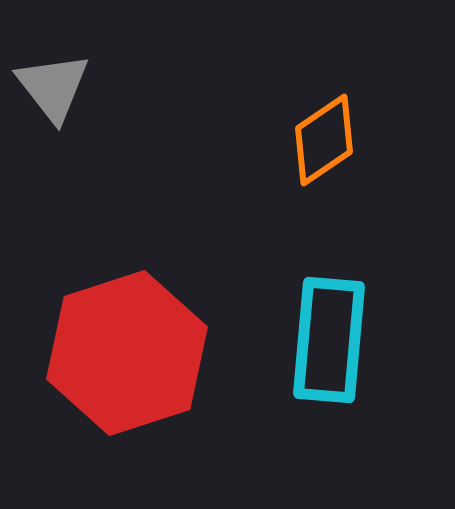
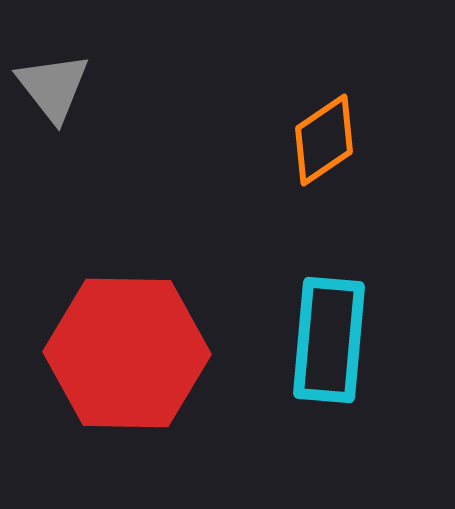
red hexagon: rotated 19 degrees clockwise
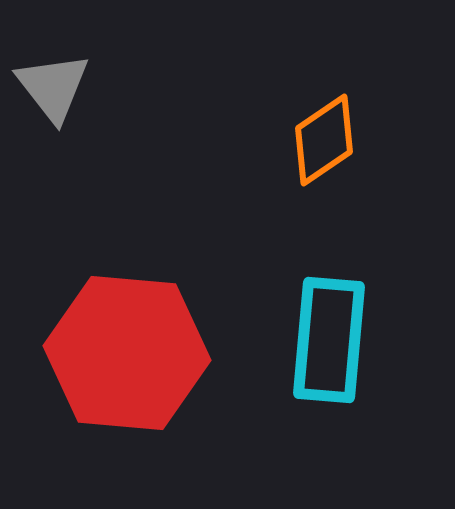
red hexagon: rotated 4 degrees clockwise
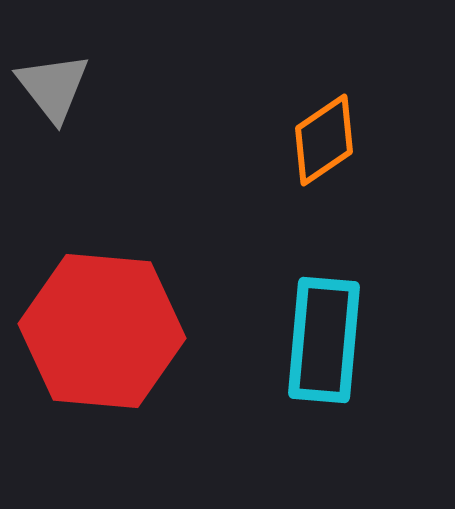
cyan rectangle: moved 5 px left
red hexagon: moved 25 px left, 22 px up
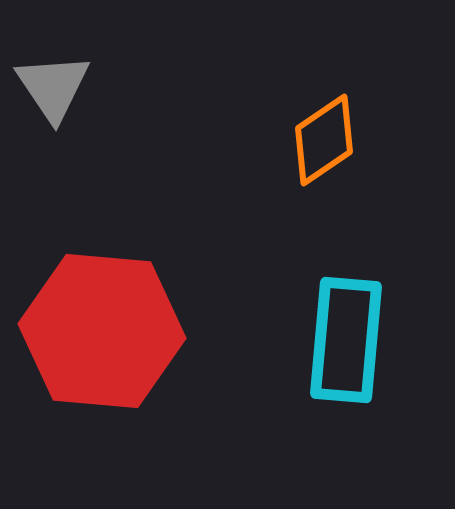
gray triangle: rotated 4 degrees clockwise
cyan rectangle: moved 22 px right
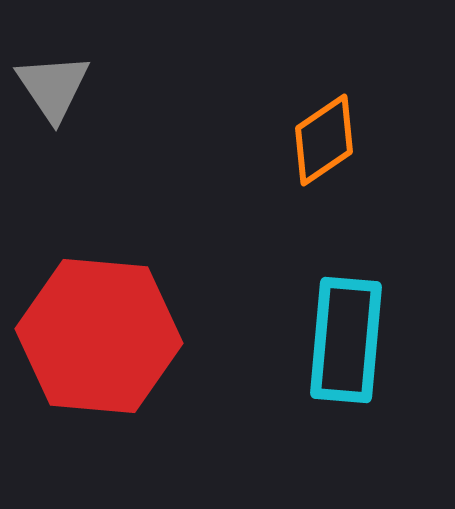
red hexagon: moved 3 px left, 5 px down
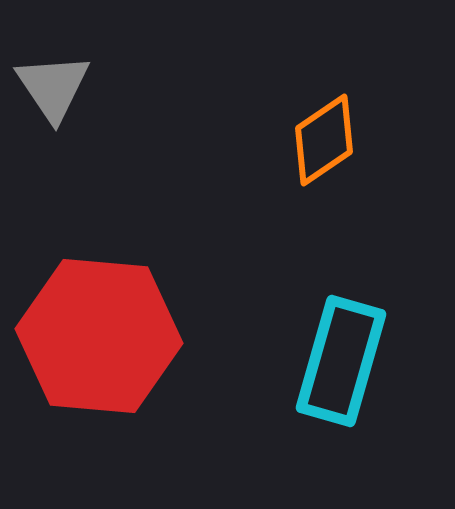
cyan rectangle: moved 5 px left, 21 px down; rotated 11 degrees clockwise
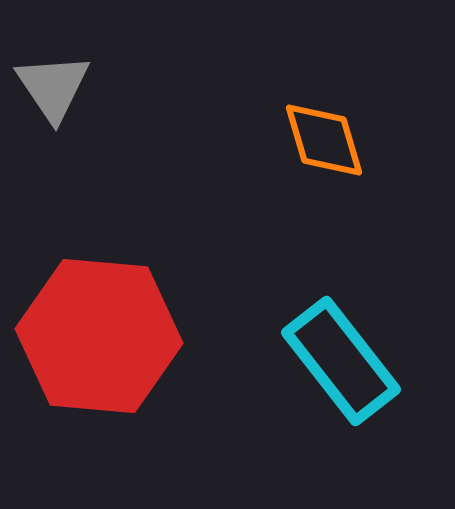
orange diamond: rotated 72 degrees counterclockwise
cyan rectangle: rotated 54 degrees counterclockwise
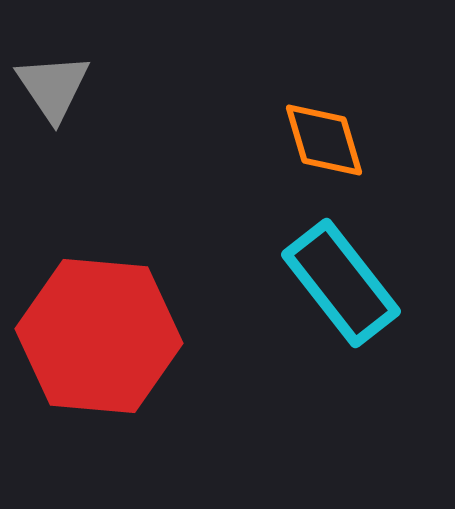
cyan rectangle: moved 78 px up
